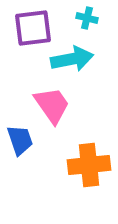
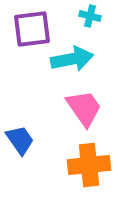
cyan cross: moved 3 px right, 2 px up
purple square: moved 1 px left, 1 px down
pink trapezoid: moved 32 px right, 3 px down
blue trapezoid: rotated 16 degrees counterclockwise
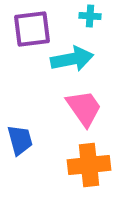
cyan cross: rotated 10 degrees counterclockwise
blue trapezoid: rotated 20 degrees clockwise
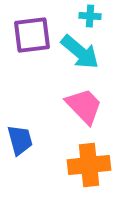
purple square: moved 6 px down
cyan arrow: moved 8 px right, 7 px up; rotated 51 degrees clockwise
pink trapezoid: moved 2 px up; rotated 9 degrees counterclockwise
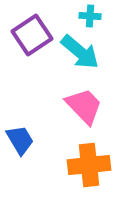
purple square: rotated 27 degrees counterclockwise
blue trapezoid: rotated 16 degrees counterclockwise
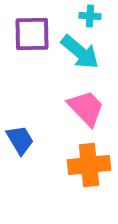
purple square: moved 1 px up; rotated 33 degrees clockwise
pink trapezoid: moved 2 px right, 2 px down
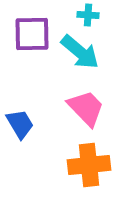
cyan cross: moved 2 px left, 1 px up
blue trapezoid: moved 16 px up
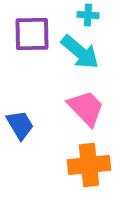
blue trapezoid: moved 1 px down
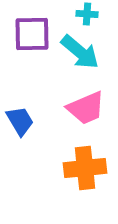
cyan cross: moved 1 px left, 1 px up
pink trapezoid: rotated 111 degrees clockwise
blue trapezoid: moved 4 px up
orange cross: moved 4 px left, 3 px down
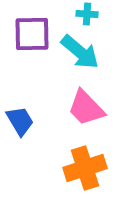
pink trapezoid: rotated 69 degrees clockwise
orange cross: rotated 12 degrees counterclockwise
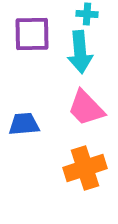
cyan arrow: rotated 45 degrees clockwise
blue trapezoid: moved 4 px right, 3 px down; rotated 64 degrees counterclockwise
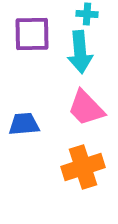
orange cross: moved 2 px left, 1 px up
